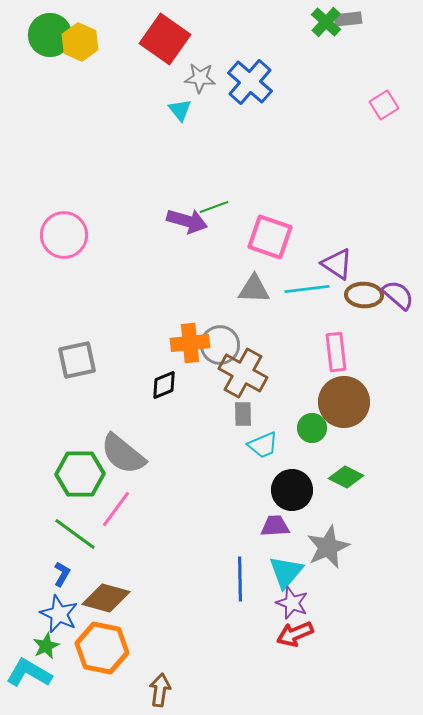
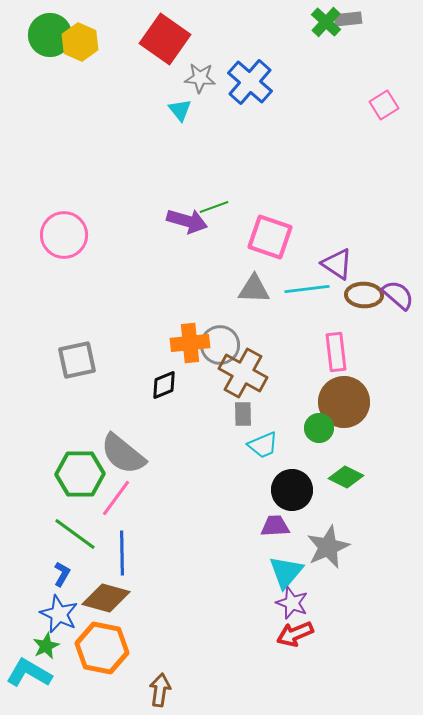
green circle at (312, 428): moved 7 px right
pink line at (116, 509): moved 11 px up
blue line at (240, 579): moved 118 px left, 26 px up
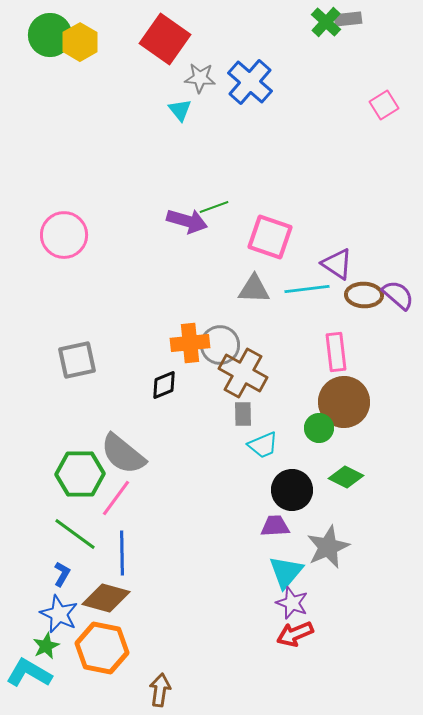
yellow hexagon at (80, 42): rotated 6 degrees clockwise
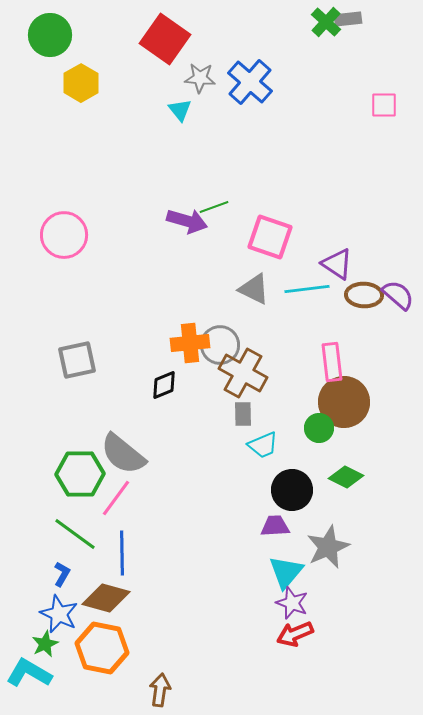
yellow hexagon at (80, 42): moved 1 px right, 41 px down
pink square at (384, 105): rotated 32 degrees clockwise
gray triangle at (254, 289): rotated 24 degrees clockwise
pink rectangle at (336, 352): moved 4 px left, 10 px down
green star at (46, 646): moved 1 px left, 2 px up
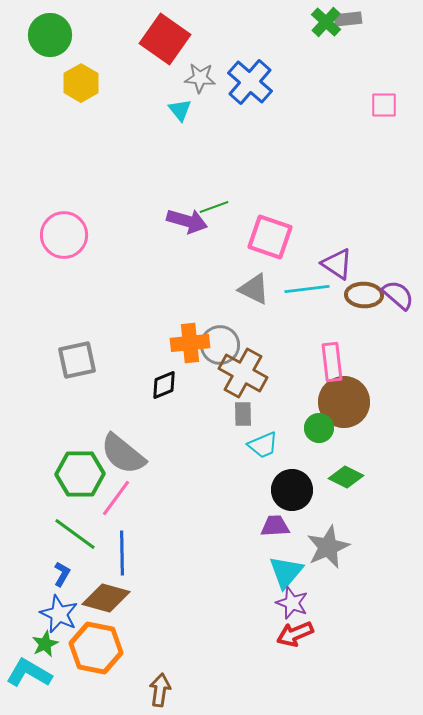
orange hexagon at (102, 648): moved 6 px left
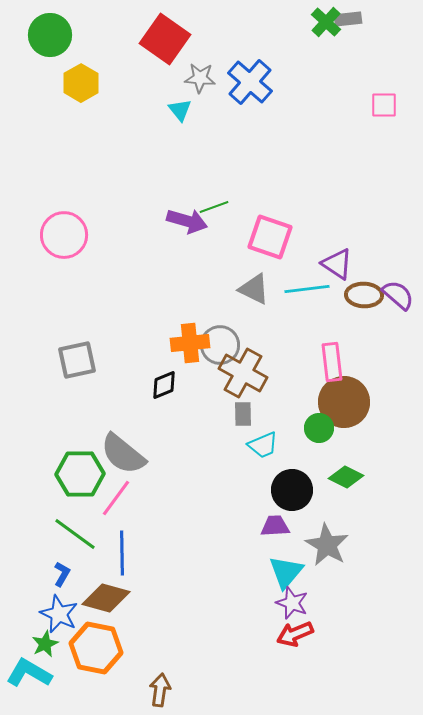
gray star at (328, 547): moved 1 px left, 2 px up; rotated 18 degrees counterclockwise
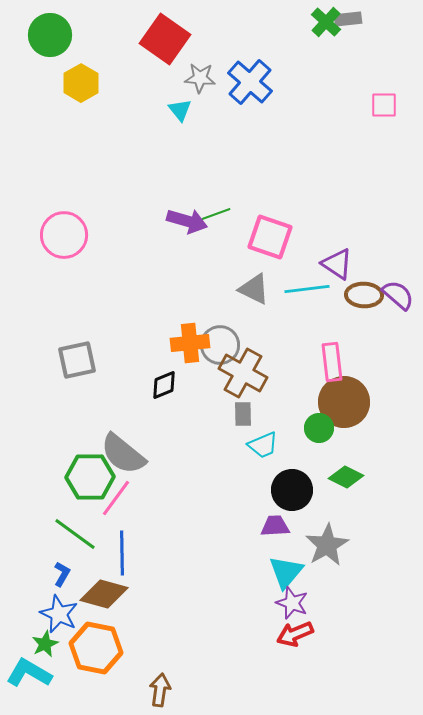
green line at (214, 207): moved 2 px right, 7 px down
green hexagon at (80, 474): moved 10 px right, 3 px down
gray star at (327, 545): rotated 12 degrees clockwise
brown diamond at (106, 598): moved 2 px left, 4 px up
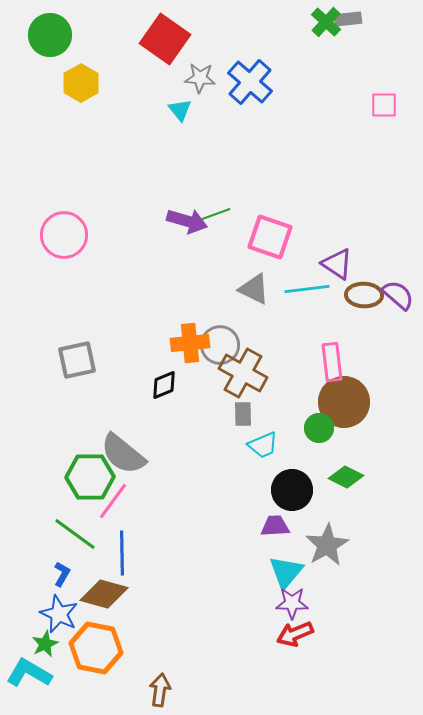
pink line at (116, 498): moved 3 px left, 3 px down
purple star at (292, 603): rotated 20 degrees counterclockwise
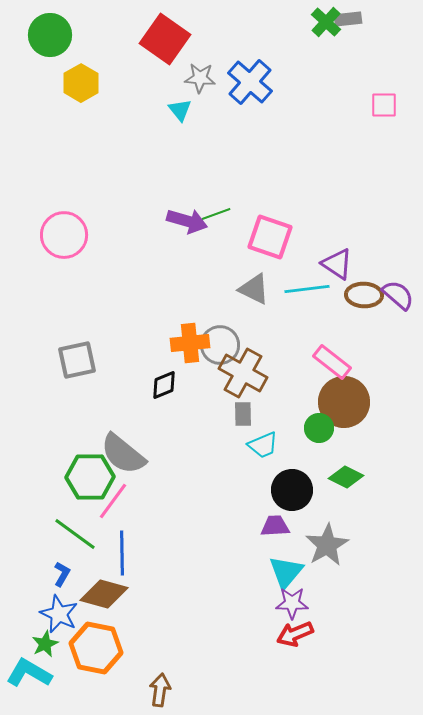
pink rectangle at (332, 362): rotated 45 degrees counterclockwise
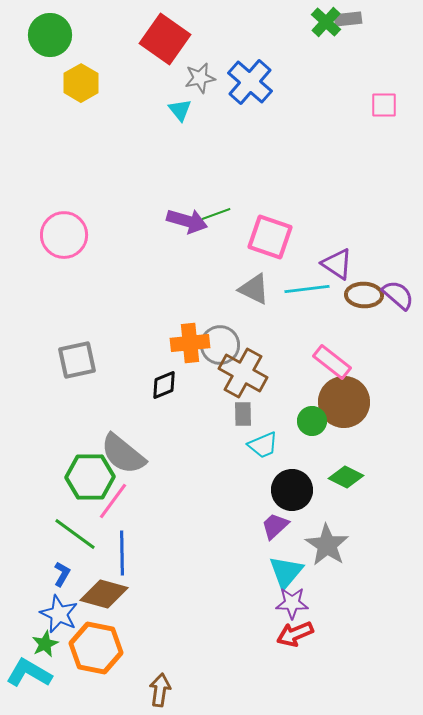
gray star at (200, 78): rotated 16 degrees counterclockwise
green circle at (319, 428): moved 7 px left, 7 px up
purple trapezoid at (275, 526): rotated 40 degrees counterclockwise
gray star at (327, 545): rotated 9 degrees counterclockwise
